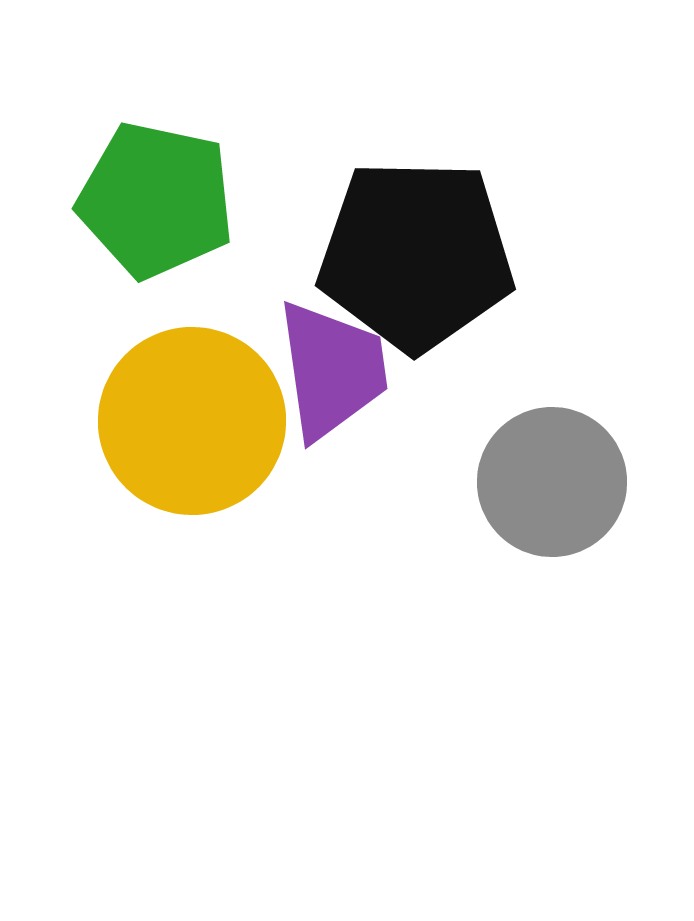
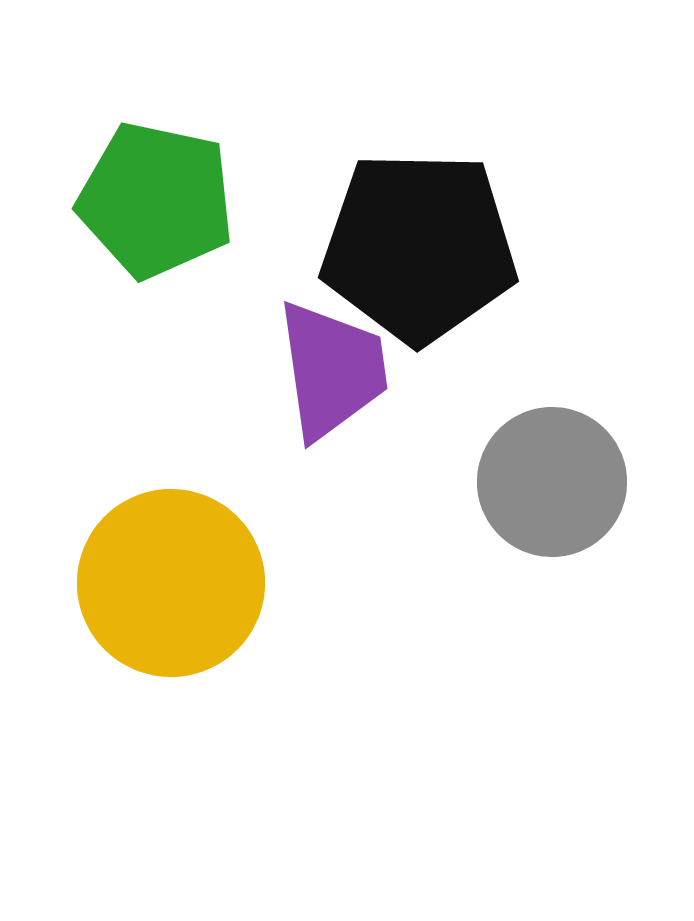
black pentagon: moved 3 px right, 8 px up
yellow circle: moved 21 px left, 162 px down
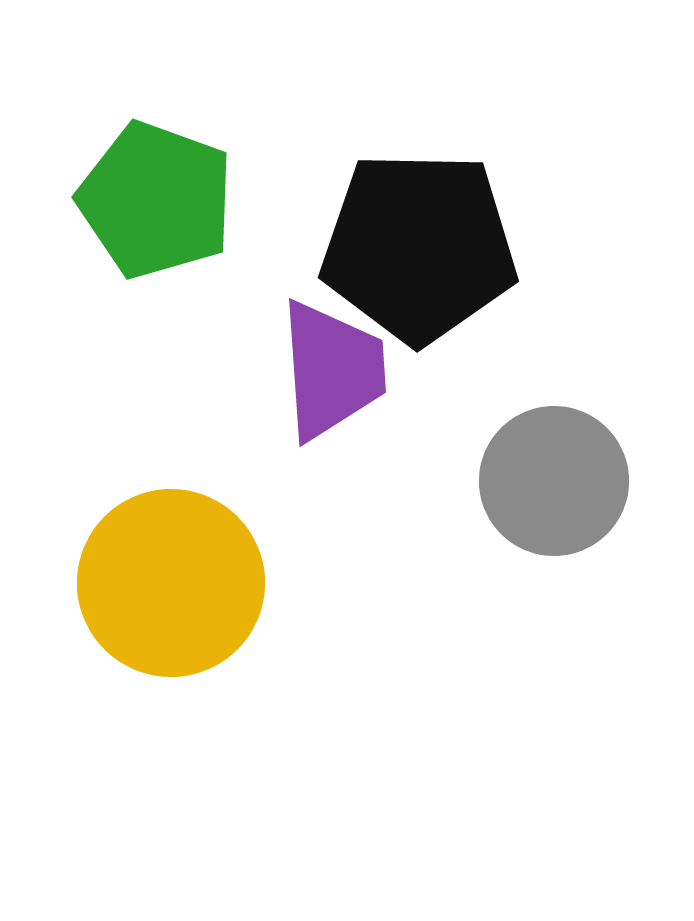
green pentagon: rotated 8 degrees clockwise
purple trapezoid: rotated 4 degrees clockwise
gray circle: moved 2 px right, 1 px up
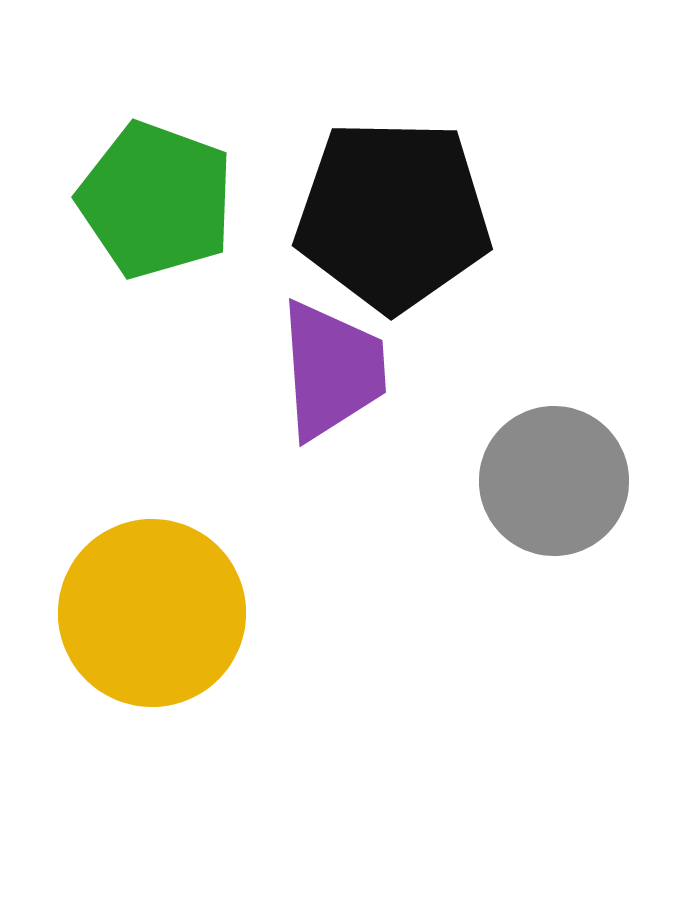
black pentagon: moved 26 px left, 32 px up
yellow circle: moved 19 px left, 30 px down
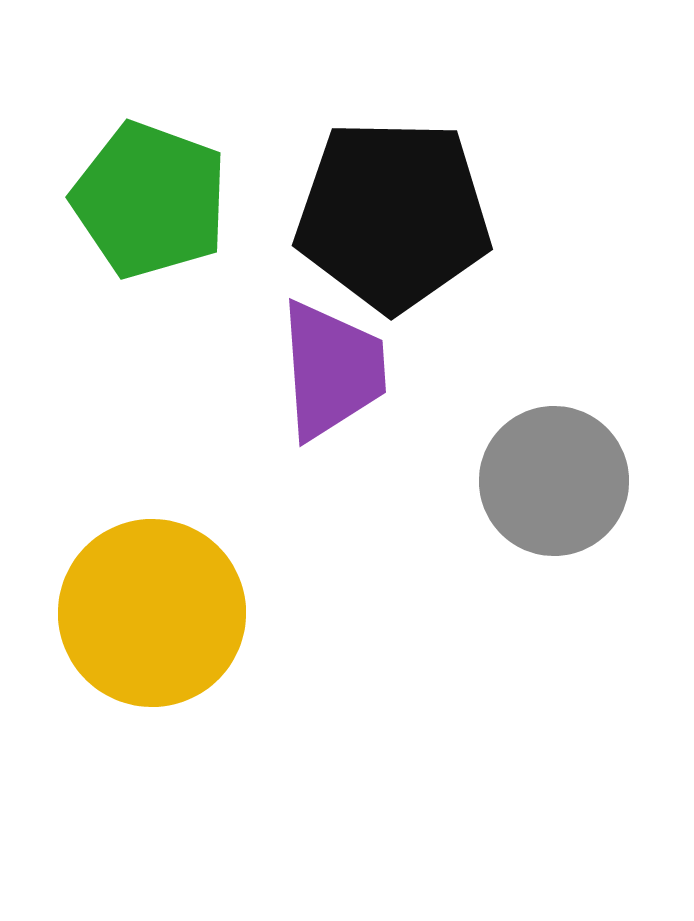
green pentagon: moved 6 px left
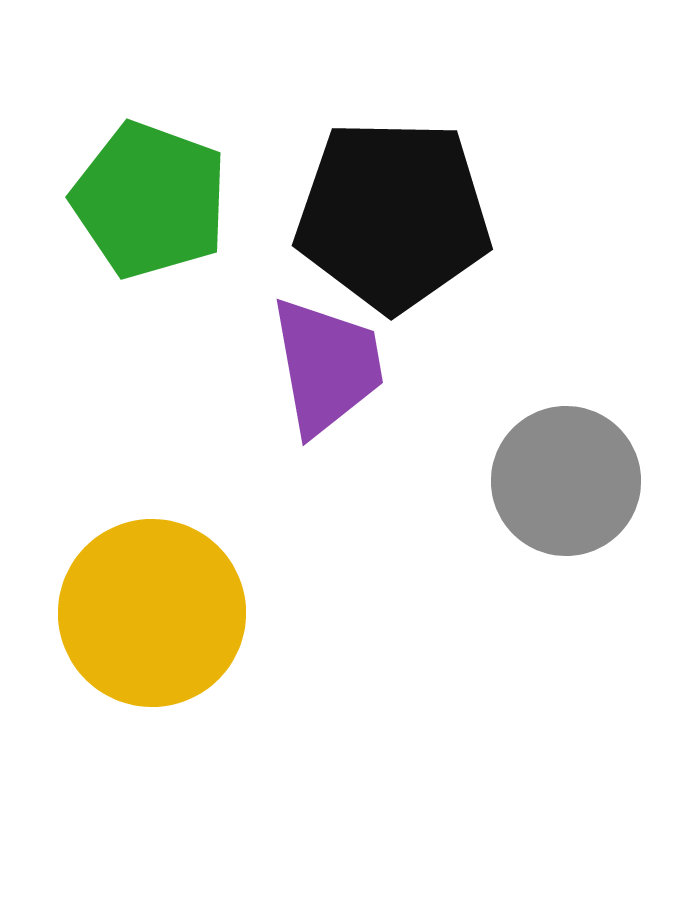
purple trapezoid: moved 5 px left, 4 px up; rotated 6 degrees counterclockwise
gray circle: moved 12 px right
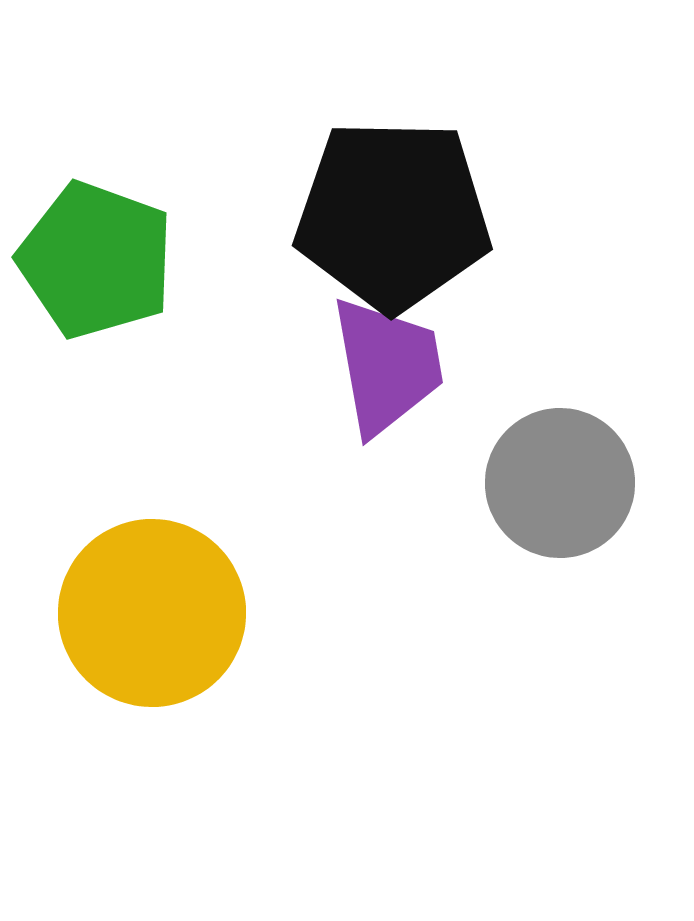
green pentagon: moved 54 px left, 60 px down
purple trapezoid: moved 60 px right
gray circle: moved 6 px left, 2 px down
